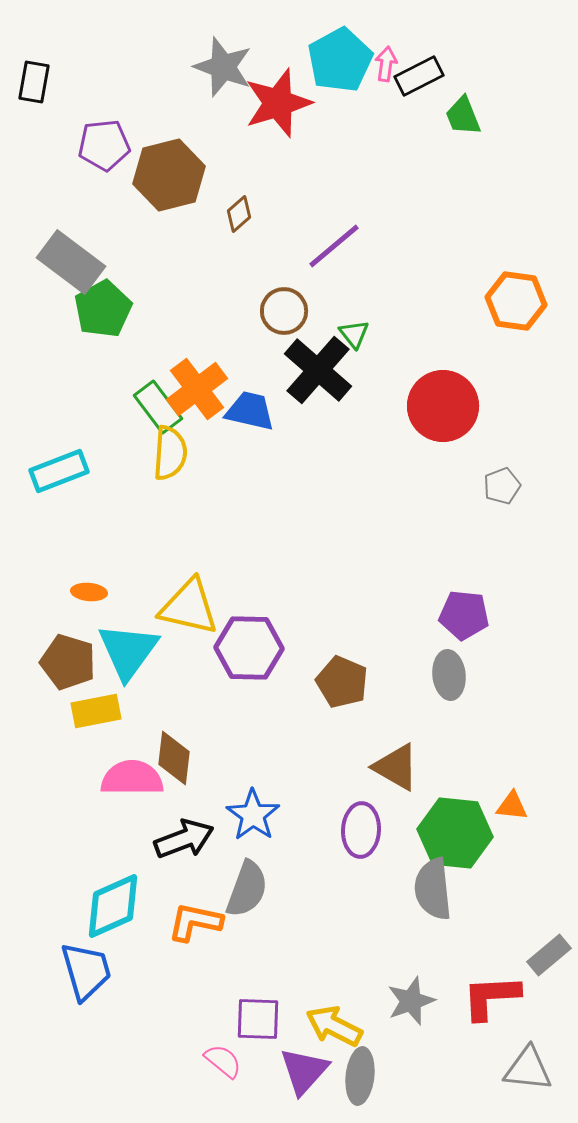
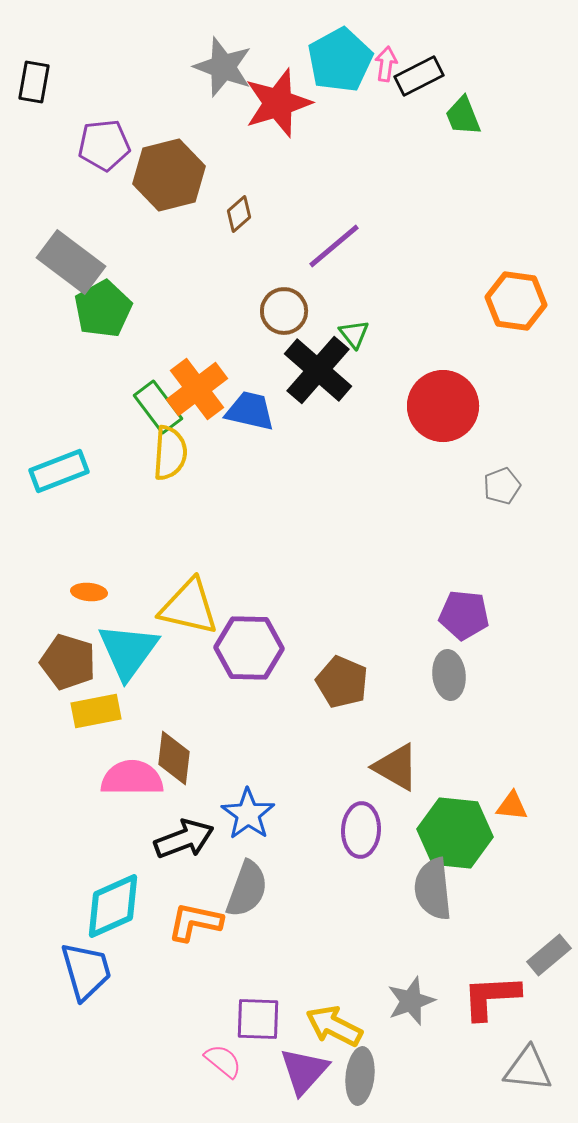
blue star at (253, 815): moved 5 px left, 1 px up
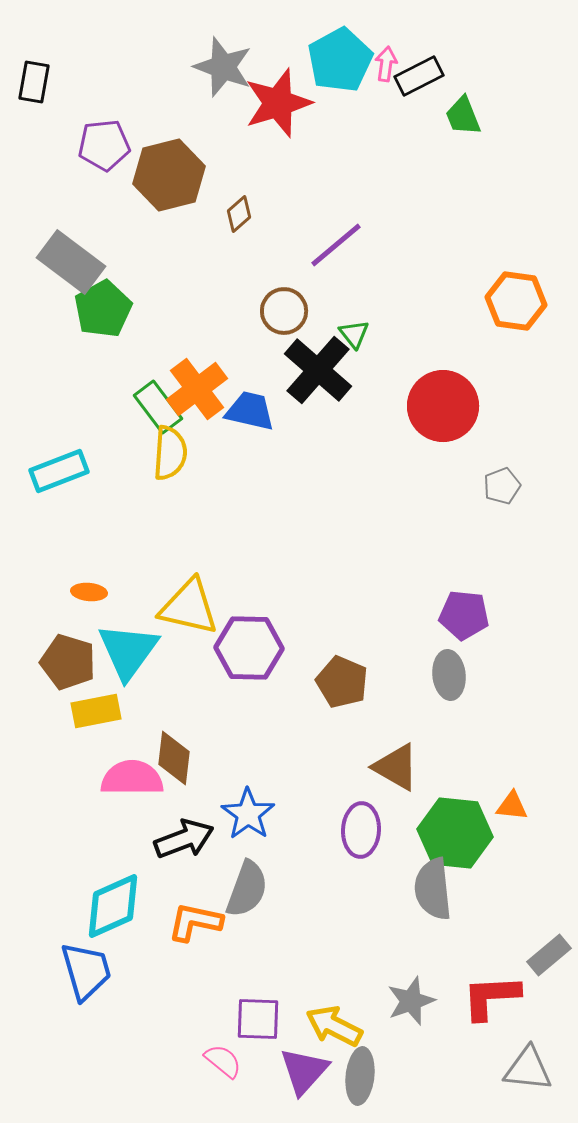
purple line at (334, 246): moved 2 px right, 1 px up
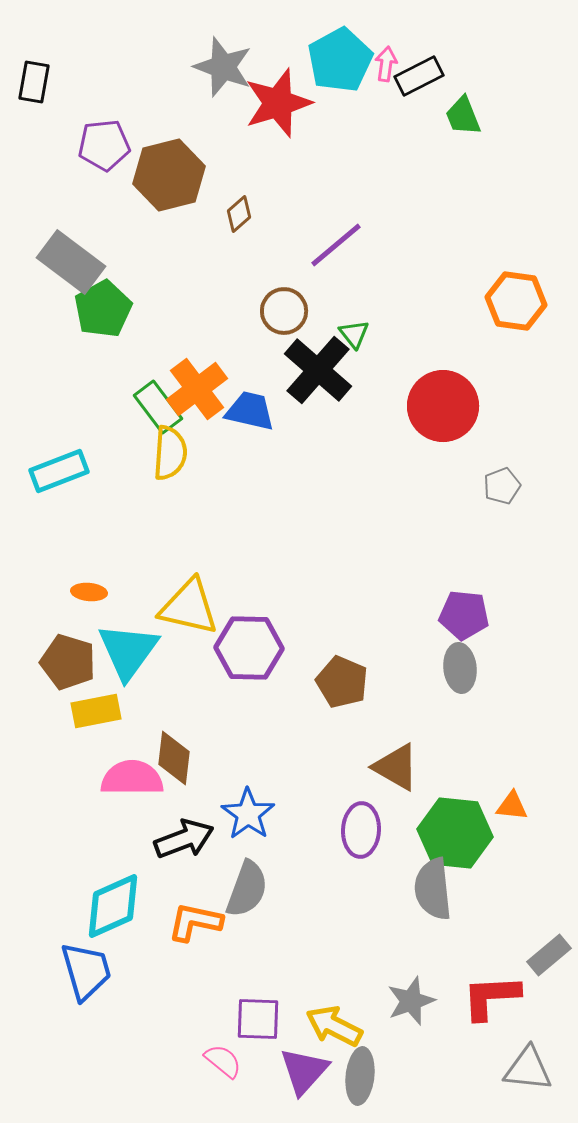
gray ellipse at (449, 675): moved 11 px right, 7 px up
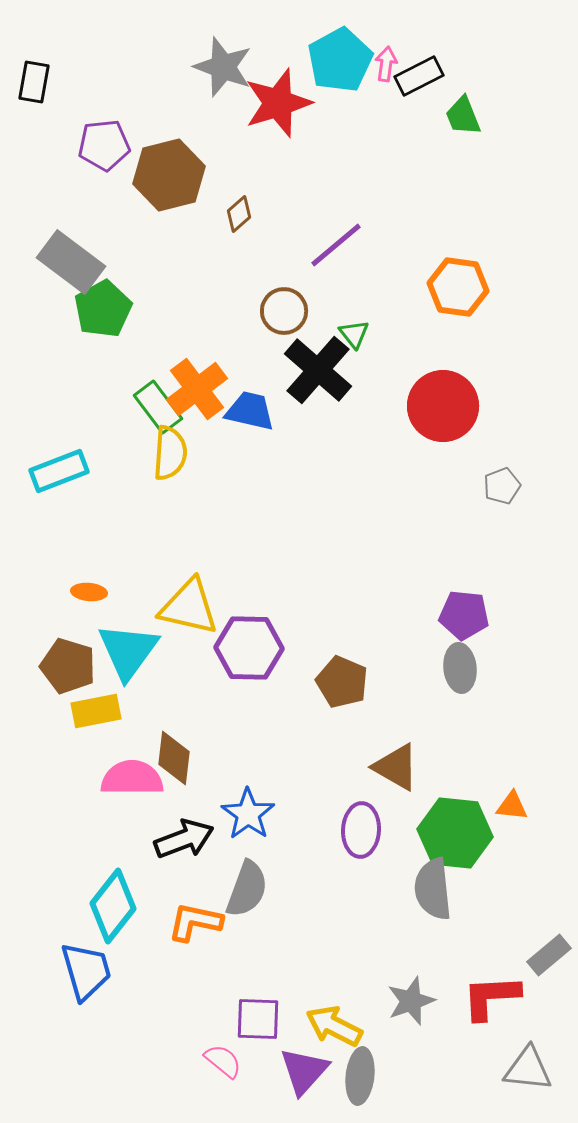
orange hexagon at (516, 301): moved 58 px left, 14 px up
brown pentagon at (68, 662): moved 4 px down
cyan diamond at (113, 906): rotated 28 degrees counterclockwise
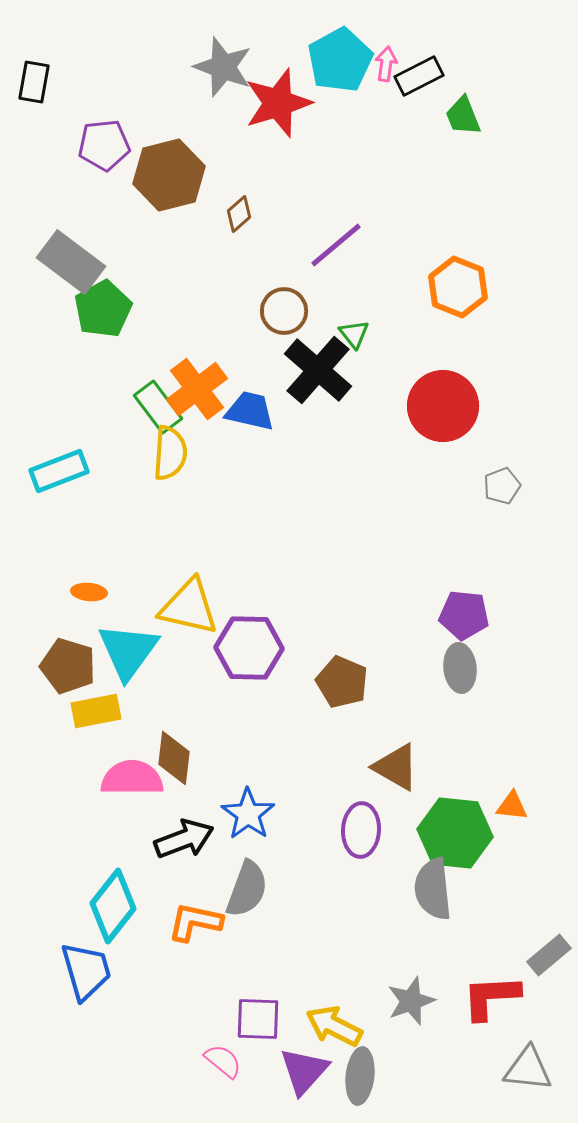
orange hexagon at (458, 287): rotated 14 degrees clockwise
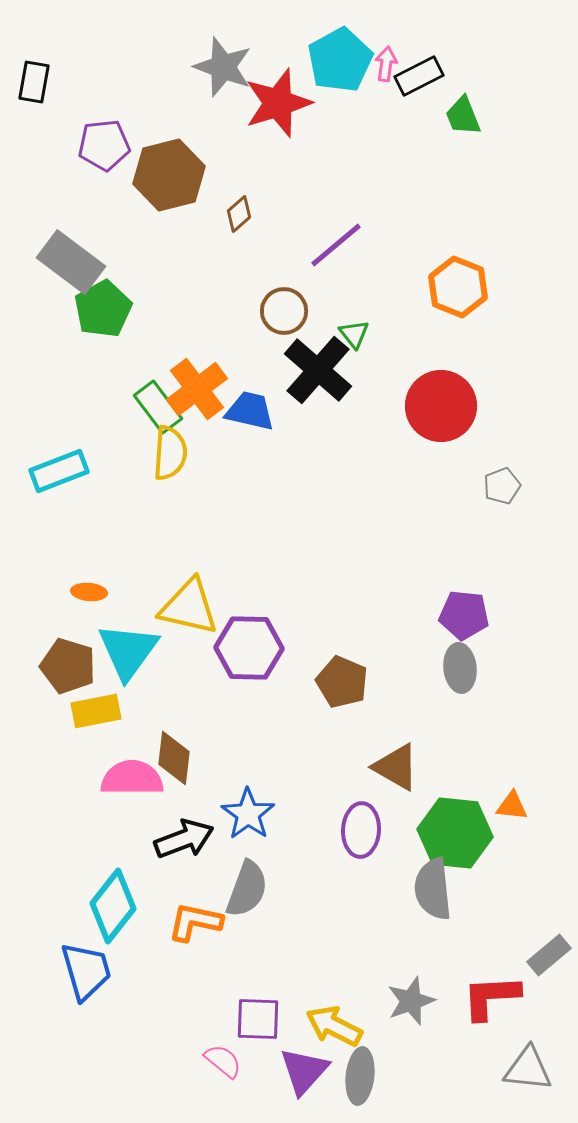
red circle at (443, 406): moved 2 px left
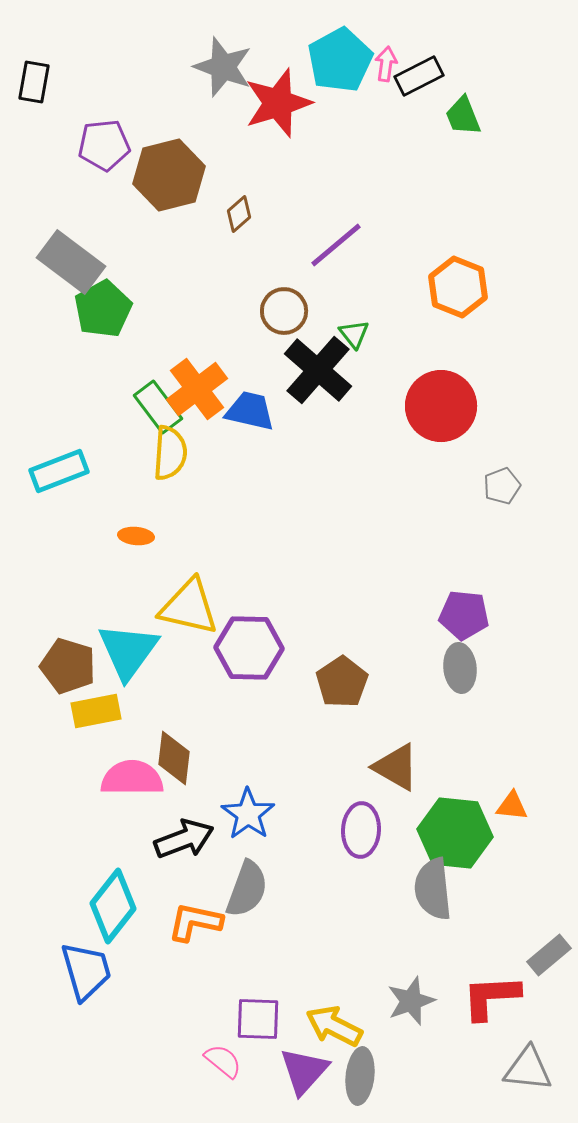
orange ellipse at (89, 592): moved 47 px right, 56 px up
brown pentagon at (342, 682): rotated 15 degrees clockwise
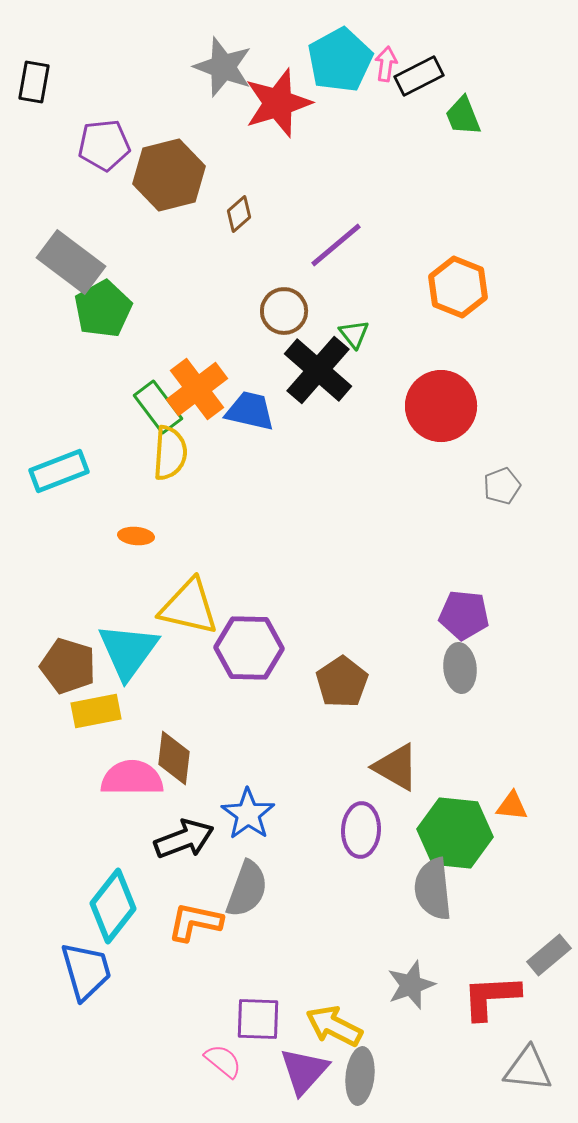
gray star at (411, 1001): moved 16 px up
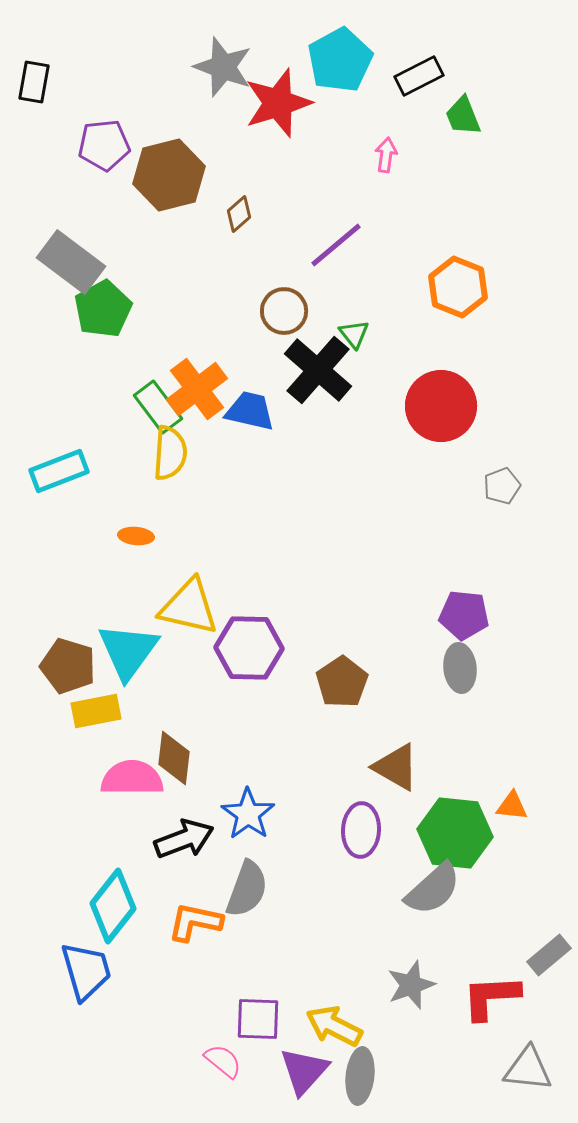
pink arrow at (386, 64): moved 91 px down
gray semicircle at (433, 889): rotated 126 degrees counterclockwise
